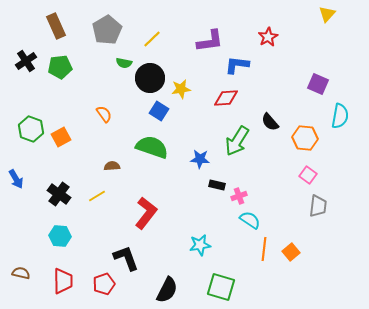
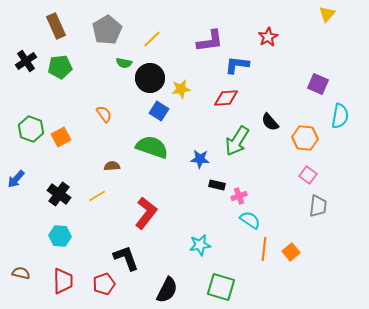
blue arrow at (16, 179): rotated 72 degrees clockwise
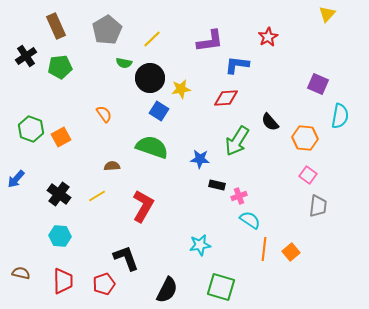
black cross at (26, 61): moved 5 px up
red L-shape at (146, 213): moved 3 px left, 7 px up; rotated 8 degrees counterclockwise
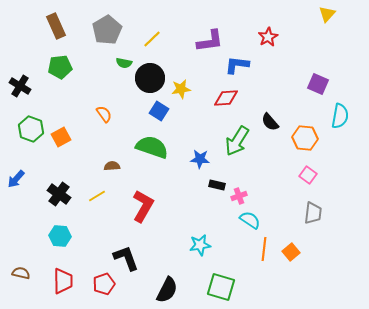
black cross at (26, 56): moved 6 px left, 30 px down; rotated 25 degrees counterclockwise
gray trapezoid at (318, 206): moved 5 px left, 7 px down
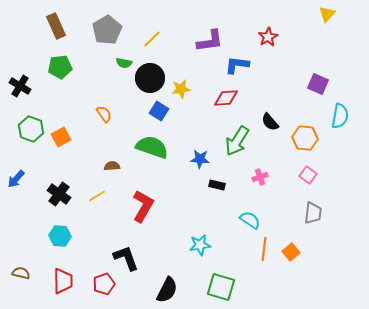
pink cross at (239, 196): moved 21 px right, 19 px up
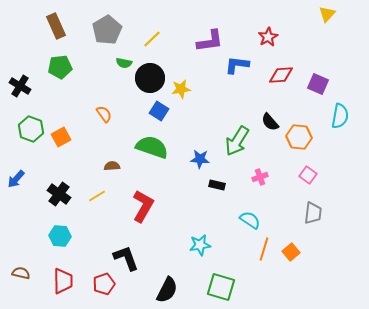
red diamond at (226, 98): moved 55 px right, 23 px up
orange hexagon at (305, 138): moved 6 px left, 1 px up
orange line at (264, 249): rotated 10 degrees clockwise
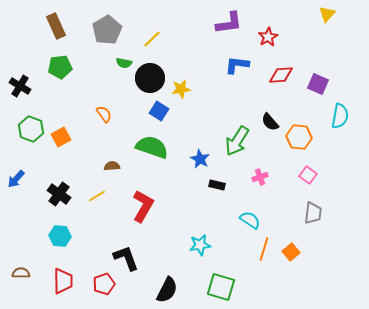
purple L-shape at (210, 41): moved 19 px right, 18 px up
blue star at (200, 159): rotated 24 degrees clockwise
brown semicircle at (21, 273): rotated 12 degrees counterclockwise
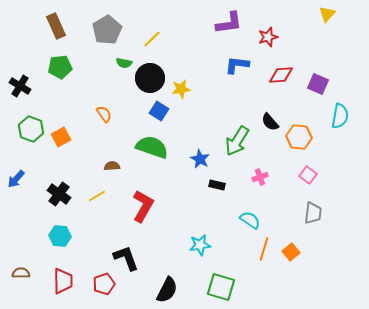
red star at (268, 37): rotated 12 degrees clockwise
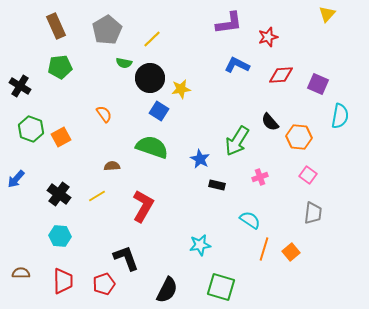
blue L-shape at (237, 65): rotated 20 degrees clockwise
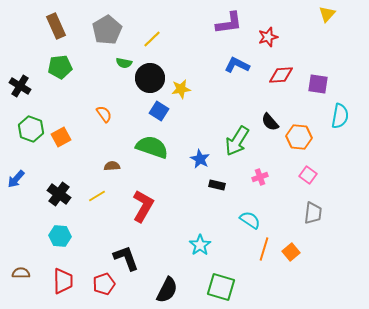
purple square at (318, 84): rotated 15 degrees counterclockwise
cyan star at (200, 245): rotated 25 degrees counterclockwise
